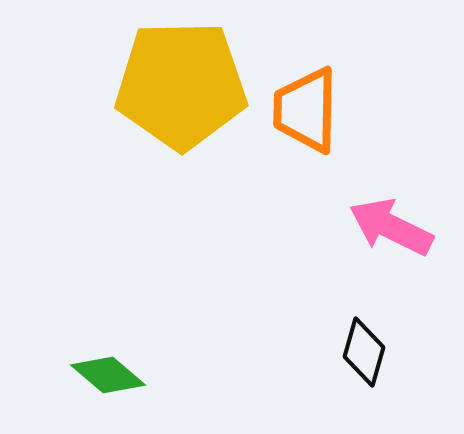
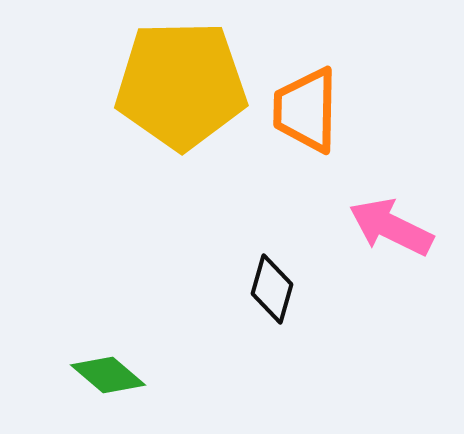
black diamond: moved 92 px left, 63 px up
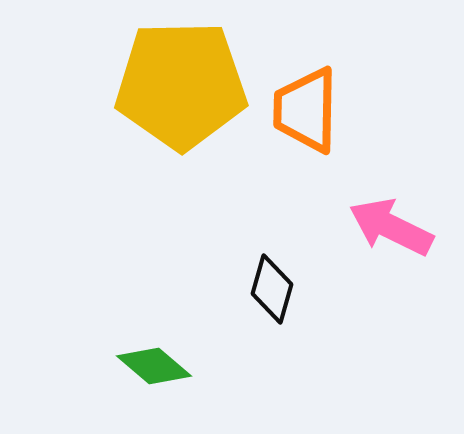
green diamond: moved 46 px right, 9 px up
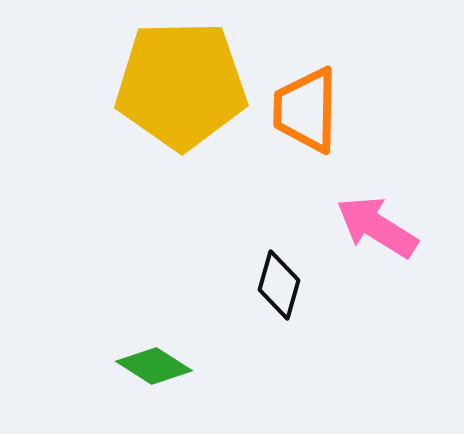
pink arrow: moved 14 px left; rotated 6 degrees clockwise
black diamond: moved 7 px right, 4 px up
green diamond: rotated 8 degrees counterclockwise
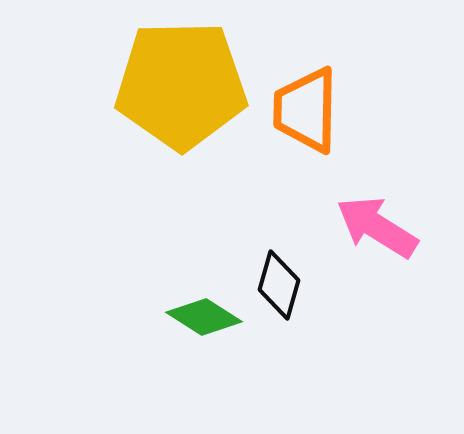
green diamond: moved 50 px right, 49 px up
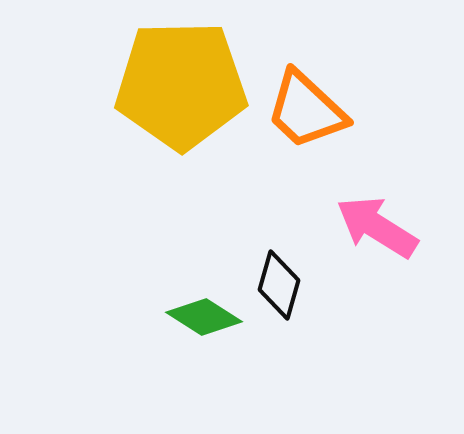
orange trapezoid: rotated 48 degrees counterclockwise
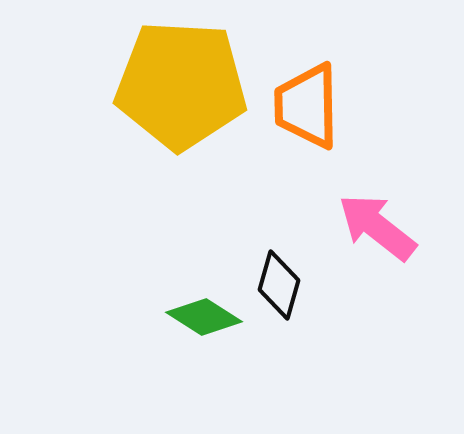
yellow pentagon: rotated 4 degrees clockwise
orange trapezoid: moved 1 px right, 4 px up; rotated 46 degrees clockwise
pink arrow: rotated 6 degrees clockwise
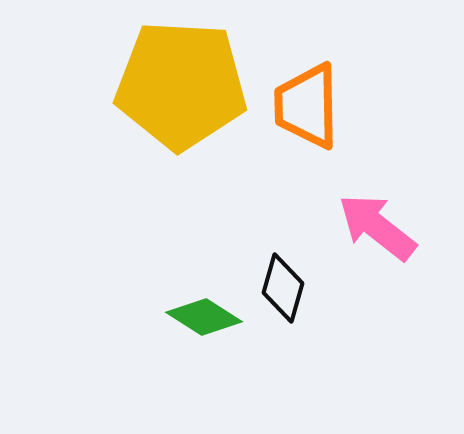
black diamond: moved 4 px right, 3 px down
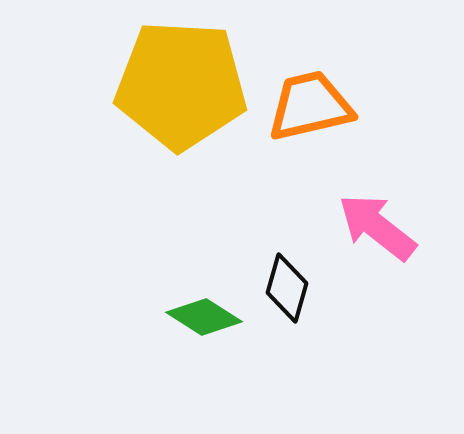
orange trapezoid: moved 3 px right; rotated 78 degrees clockwise
black diamond: moved 4 px right
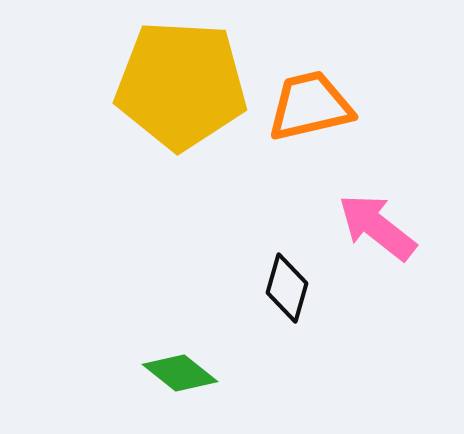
green diamond: moved 24 px left, 56 px down; rotated 6 degrees clockwise
